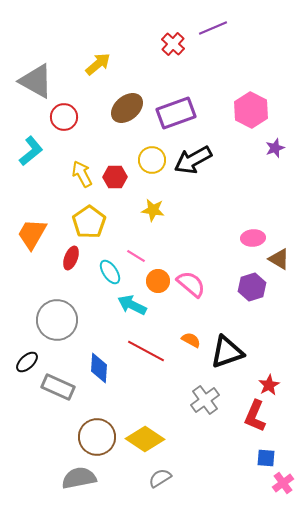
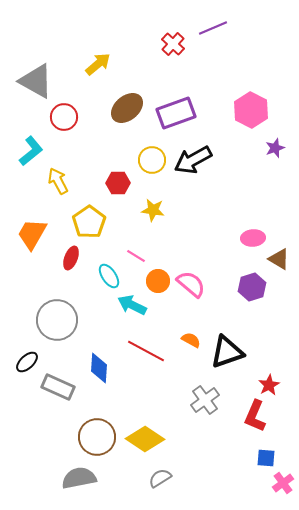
yellow arrow at (82, 174): moved 24 px left, 7 px down
red hexagon at (115, 177): moved 3 px right, 6 px down
cyan ellipse at (110, 272): moved 1 px left, 4 px down
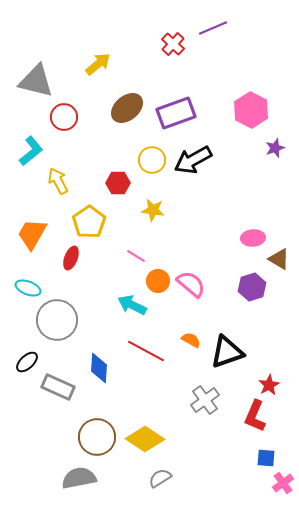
gray triangle at (36, 81): rotated 15 degrees counterclockwise
cyan ellipse at (109, 276): moved 81 px left, 12 px down; rotated 35 degrees counterclockwise
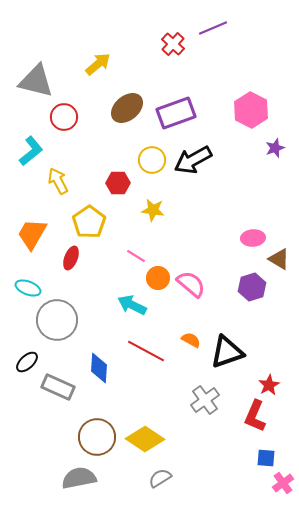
orange circle at (158, 281): moved 3 px up
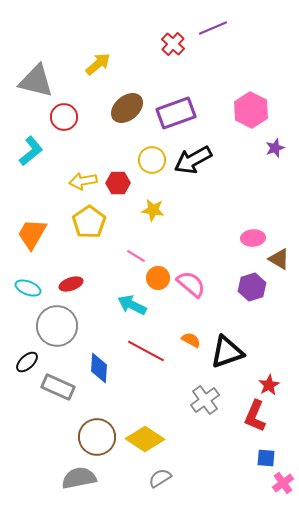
yellow arrow at (58, 181): moved 25 px right; rotated 72 degrees counterclockwise
red ellipse at (71, 258): moved 26 px down; rotated 50 degrees clockwise
gray circle at (57, 320): moved 6 px down
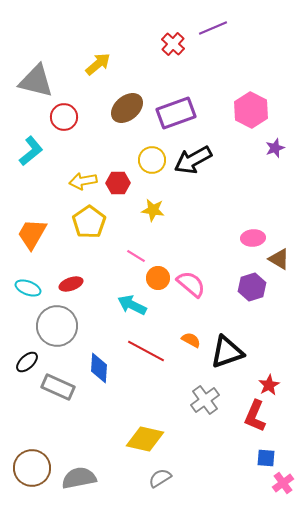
brown circle at (97, 437): moved 65 px left, 31 px down
yellow diamond at (145, 439): rotated 21 degrees counterclockwise
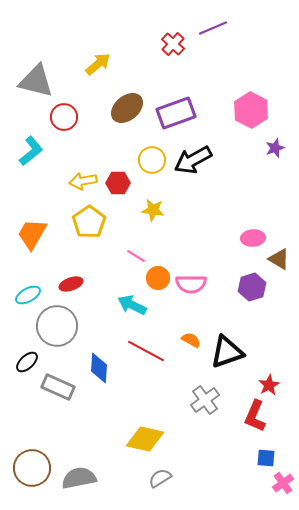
pink semicircle at (191, 284): rotated 140 degrees clockwise
cyan ellipse at (28, 288): moved 7 px down; rotated 50 degrees counterclockwise
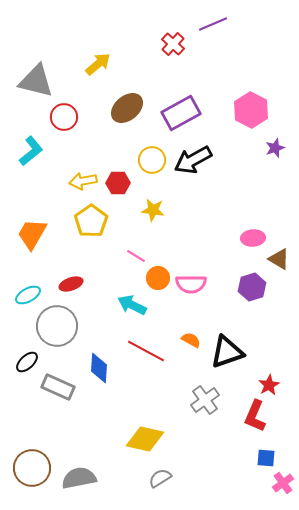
purple line at (213, 28): moved 4 px up
purple rectangle at (176, 113): moved 5 px right; rotated 9 degrees counterclockwise
yellow pentagon at (89, 222): moved 2 px right, 1 px up
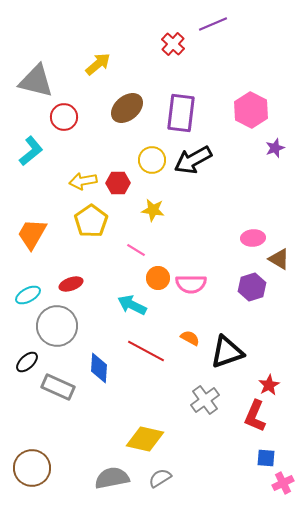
purple rectangle at (181, 113): rotated 54 degrees counterclockwise
pink line at (136, 256): moved 6 px up
orange semicircle at (191, 340): moved 1 px left, 2 px up
gray semicircle at (79, 478): moved 33 px right
pink cross at (283, 483): rotated 10 degrees clockwise
